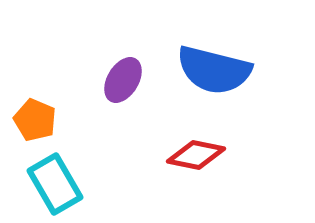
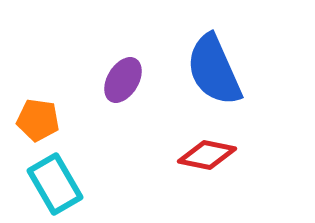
blue semicircle: rotated 52 degrees clockwise
orange pentagon: moved 3 px right; rotated 15 degrees counterclockwise
red diamond: moved 11 px right
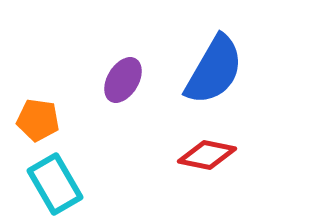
blue semicircle: rotated 126 degrees counterclockwise
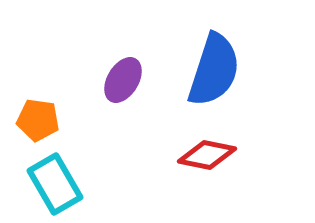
blue semicircle: rotated 12 degrees counterclockwise
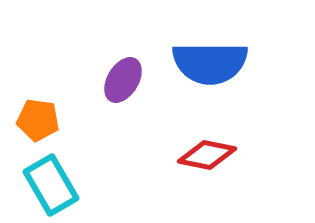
blue semicircle: moved 4 px left, 7 px up; rotated 72 degrees clockwise
cyan rectangle: moved 4 px left, 1 px down
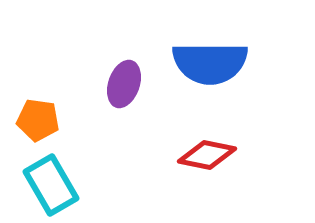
purple ellipse: moved 1 px right, 4 px down; rotated 12 degrees counterclockwise
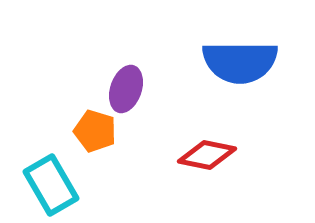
blue semicircle: moved 30 px right, 1 px up
purple ellipse: moved 2 px right, 5 px down
orange pentagon: moved 57 px right, 11 px down; rotated 9 degrees clockwise
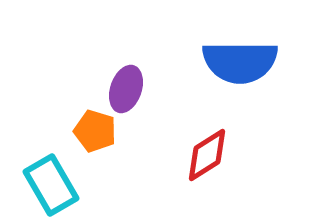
red diamond: rotated 44 degrees counterclockwise
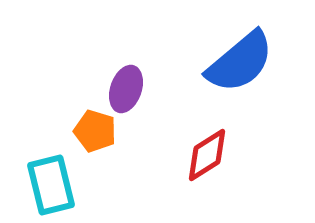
blue semicircle: rotated 40 degrees counterclockwise
cyan rectangle: rotated 16 degrees clockwise
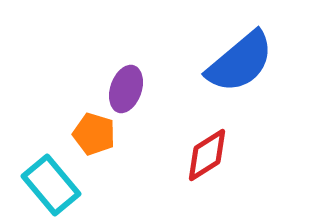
orange pentagon: moved 1 px left, 3 px down
cyan rectangle: rotated 26 degrees counterclockwise
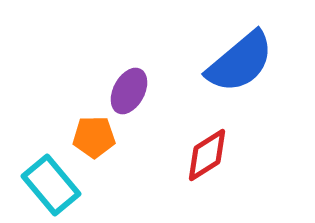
purple ellipse: moved 3 px right, 2 px down; rotated 9 degrees clockwise
orange pentagon: moved 3 px down; rotated 18 degrees counterclockwise
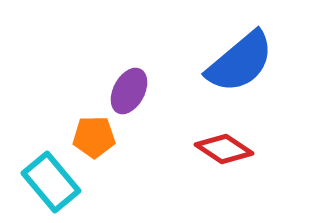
red diamond: moved 17 px right, 6 px up; rotated 66 degrees clockwise
cyan rectangle: moved 3 px up
